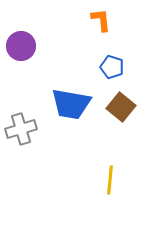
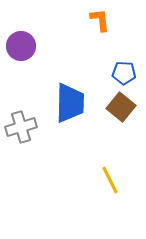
orange L-shape: moved 1 px left
blue pentagon: moved 12 px right, 6 px down; rotated 15 degrees counterclockwise
blue trapezoid: moved 1 px left, 1 px up; rotated 99 degrees counterclockwise
gray cross: moved 2 px up
yellow line: rotated 32 degrees counterclockwise
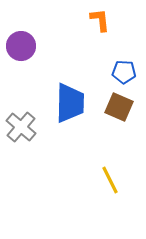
blue pentagon: moved 1 px up
brown square: moved 2 px left; rotated 16 degrees counterclockwise
gray cross: rotated 32 degrees counterclockwise
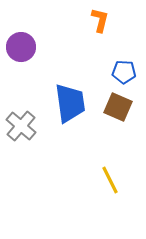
orange L-shape: rotated 20 degrees clockwise
purple circle: moved 1 px down
blue trapezoid: rotated 9 degrees counterclockwise
brown square: moved 1 px left
gray cross: moved 1 px up
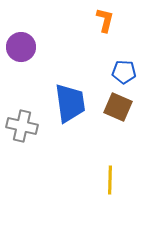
orange L-shape: moved 5 px right
gray cross: moved 1 px right; rotated 28 degrees counterclockwise
yellow line: rotated 28 degrees clockwise
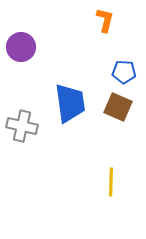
yellow line: moved 1 px right, 2 px down
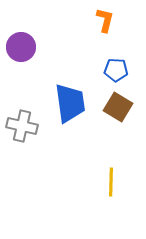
blue pentagon: moved 8 px left, 2 px up
brown square: rotated 8 degrees clockwise
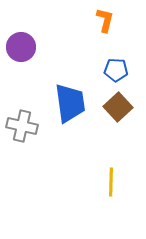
brown square: rotated 16 degrees clockwise
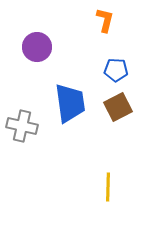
purple circle: moved 16 px right
brown square: rotated 16 degrees clockwise
yellow line: moved 3 px left, 5 px down
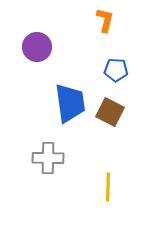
brown square: moved 8 px left, 5 px down; rotated 36 degrees counterclockwise
gray cross: moved 26 px right, 32 px down; rotated 12 degrees counterclockwise
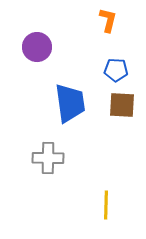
orange L-shape: moved 3 px right
brown square: moved 12 px right, 7 px up; rotated 24 degrees counterclockwise
yellow line: moved 2 px left, 18 px down
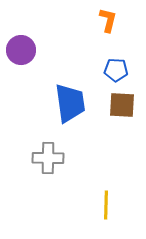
purple circle: moved 16 px left, 3 px down
